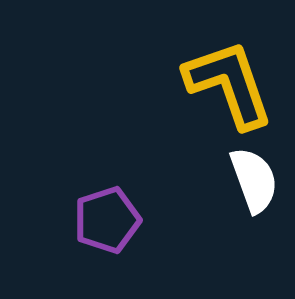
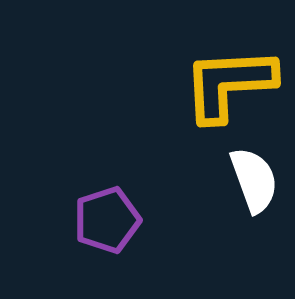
yellow L-shape: rotated 74 degrees counterclockwise
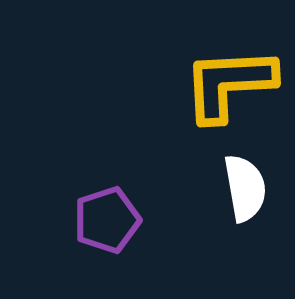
white semicircle: moved 9 px left, 8 px down; rotated 10 degrees clockwise
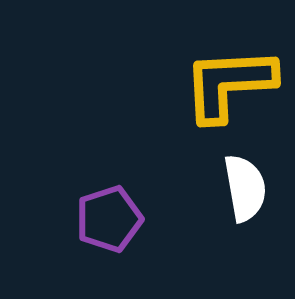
purple pentagon: moved 2 px right, 1 px up
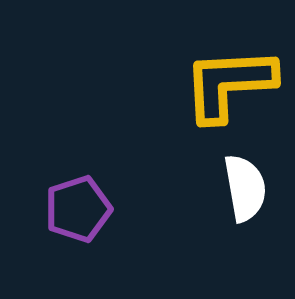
purple pentagon: moved 31 px left, 10 px up
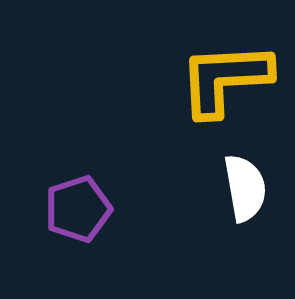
yellow L-shape: moved 4 px left, 5 px up
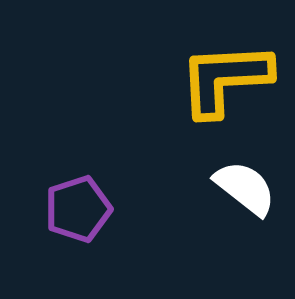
white semicircle: rotated 42 degrees counterclockwise
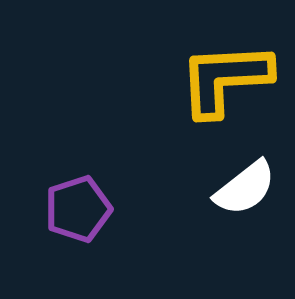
white semicircle: rotated 104 degrees clockwise
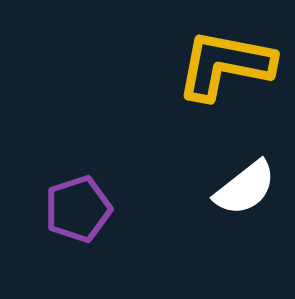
yellow L-shape: moved 14 px up; rotated 14 degrees clockwise
